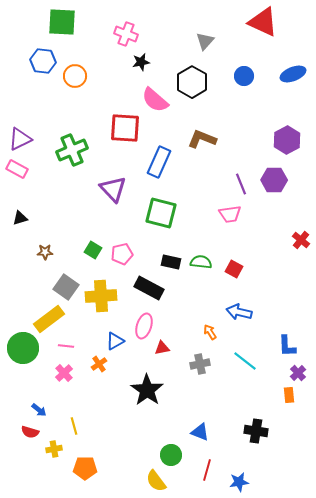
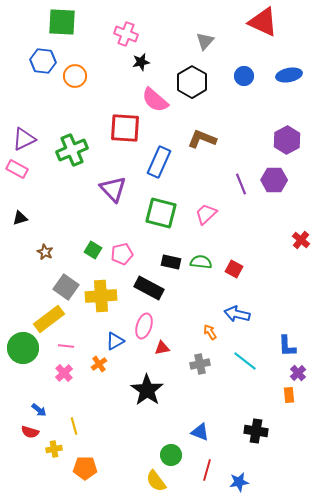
blue ellipse at (293, 74): moved 4 px left, 1 px down; rotated 10 degrees clockwise
purple triangle at (20, 139): moved 4 px right
pink trapezoid at (230, 214): moved 24 px left; rotated 145 degrees clockwise
brown star at (45, 252): rotated 28 degrees clockwise
blue arrow at (239, 312): moved 2 px left, 2 px down
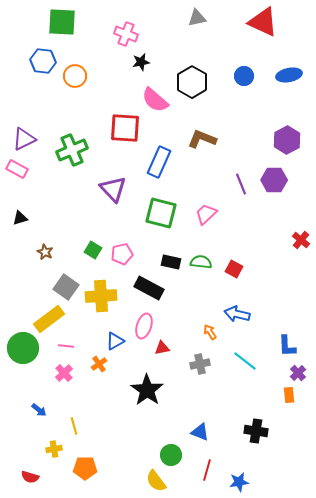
gray triangle at (205, 41): moved 8 px left, 23 px up; rotated 36 degrees clockwise
red semicircle at (30, 432): moved 45 px down
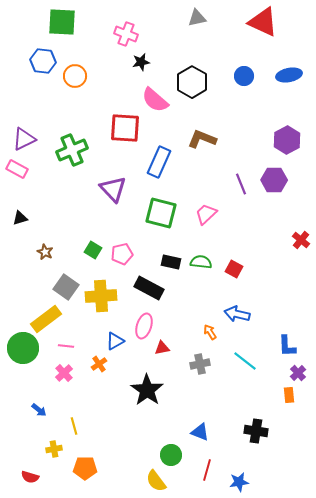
yellow rectangle at (49, 319): moved 3 px left
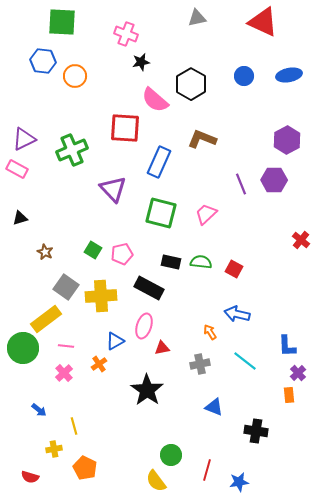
black hexagon at (192, 82): moved 1 px left, 2 px down
blue triangle at (200, 432): moved 14 px right, 25 px up
orange pentagon at (85, 468): rotated 25 degrees clockwise
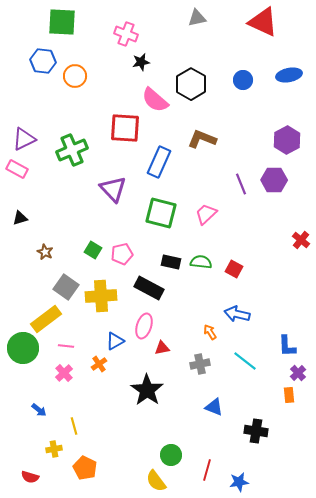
blue circle at (244, 76): moved 1 px left, 4 px down
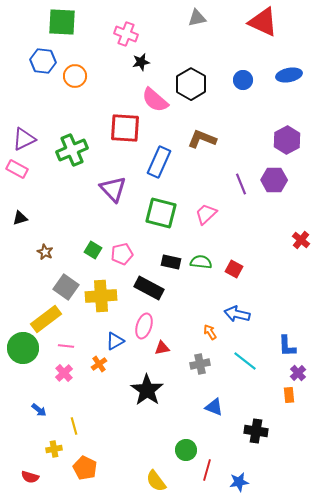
green circle at (171, 455): moved 15 px right, 5 px up
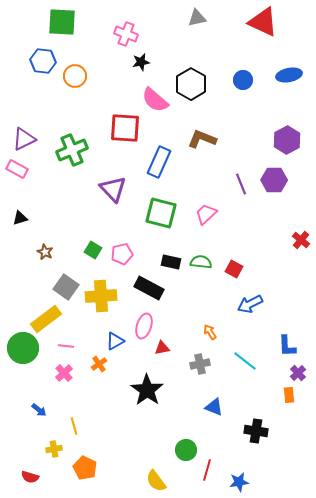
blue arrow at (237, 314): moved 13 px right, 10 px up; rotated 40 degrees counterclockwise
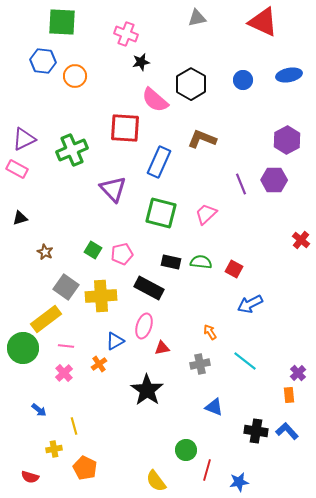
blue L-shape at (287, 346): moved 85 px down; rotated 140 degrees clockwise
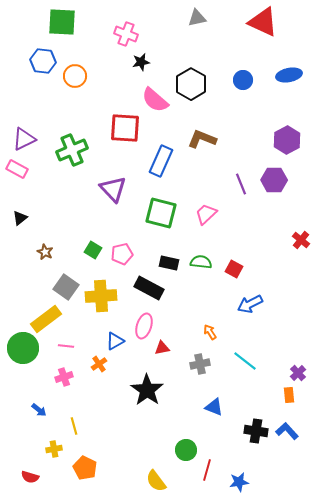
blue rectangle at (159, 162): moved 2 px right, 1 px up
black triangle at (20, 218): rotated 21 degrees counterclockwise
black rectangle at (171, 262): moved 2 px left, 1 px down
pink cross at (64, 373): moved 4 px down; rotated 24 degrees clockwise
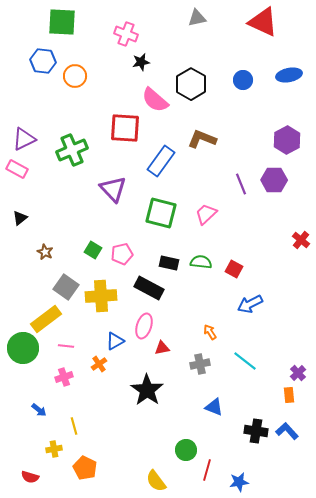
blue rectangle at (161, 161): rotated 12 degrees clockwise
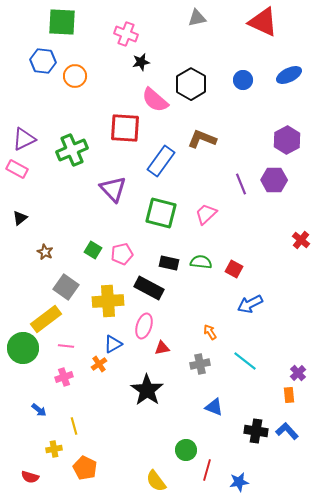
blue ellipse at (289, 75): rotated 15 degrees counterclockwise
yellow cross at (101, 296): moved 7 px right, 5 px down
blue triangle at (115, 341): moved 2 px left, 3 px down
